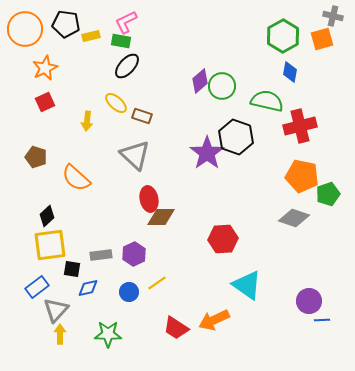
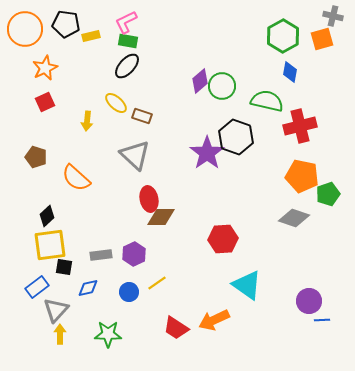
green rectangle at (121, 41): moved 7 px right
black square at (72, 269): moved 8 px left, 2 px up
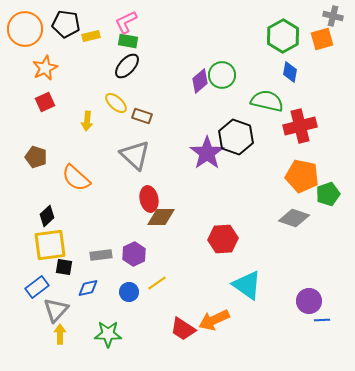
green circle at (222, 86): moved 11 px up
red trapezoid at (176, 328): moved 7 px right, 1 px down
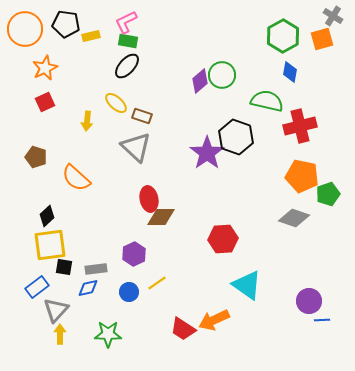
gray cross at (333, 16): rotated 18 degrees clockwise
gray triangle at (135, 155): moved 1 px right, 8 px up
gray rectangle at (101, 255): moved 5 px left, 14 px down
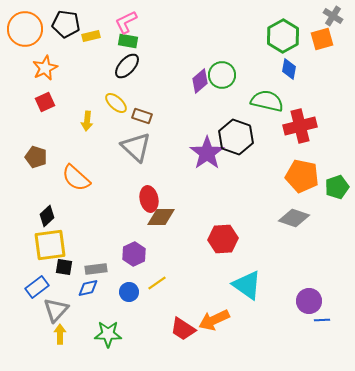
blue diamond at (290, 72): moved 1 px left, 3 px up
green pentagon at (328, 194): moved 9 px right, 7 px up
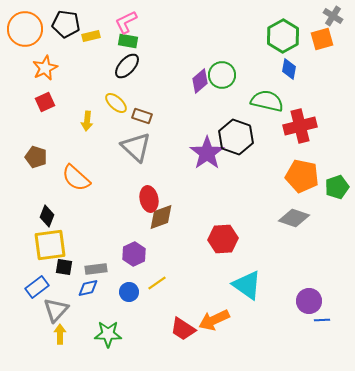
black diamond at (47, 216): rotated 25 degrees counterclockwise
brown diamond at (161, 217): rotated 20 degrees counterclockwise
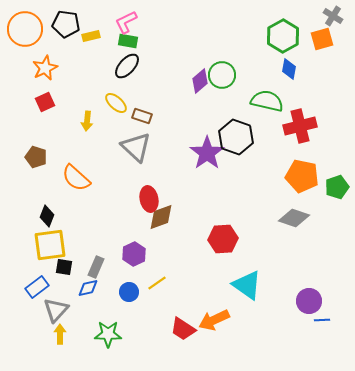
gray rectangle at (96, 269): moved 2 px up; rotated 60 degrees counterclockwise
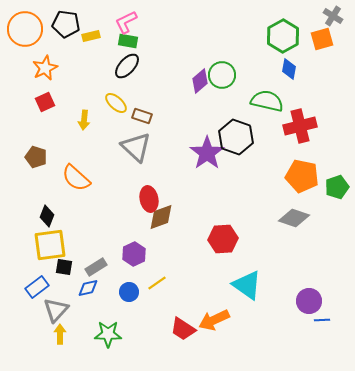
yellow arrow at (87, 121): moved 3 px left, 1 px up
gray rectangle at (96, 267): rotated 35 degrees clockwise
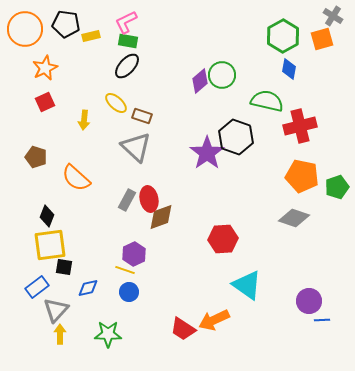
gray rectangle at (96, 267): moved 31 px right, 67 px up; rotated 30 degrees counterclockwise
yellow line at (157, 283): moved 32 px left, 13 px up; rotated 54 degrees clockwise
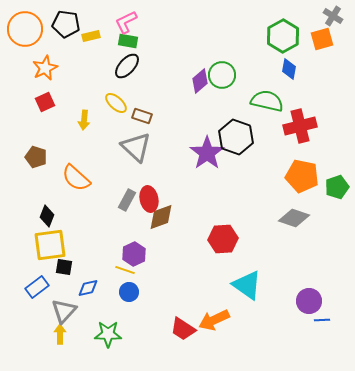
gray triangle at (56, 310): moved 8 px right, 1 px down
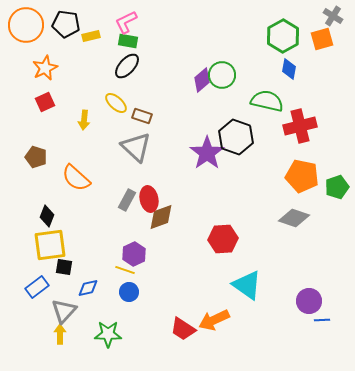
orange circle at (25, 29): moved 1 px right, 4 px up
purple diamond at (200, 81): moved 2 px right, 1 px up
